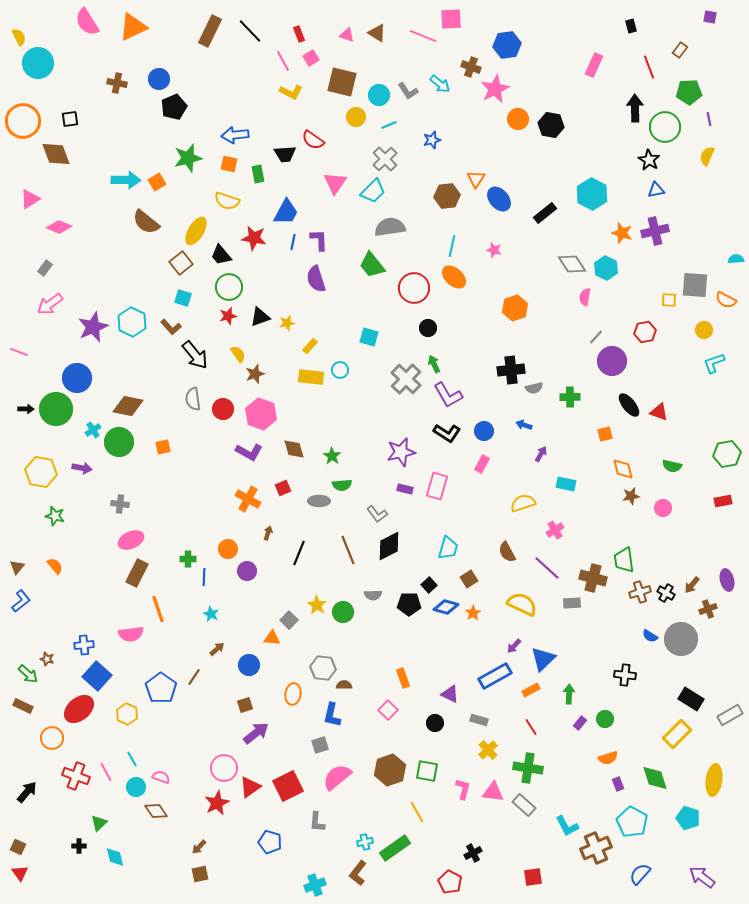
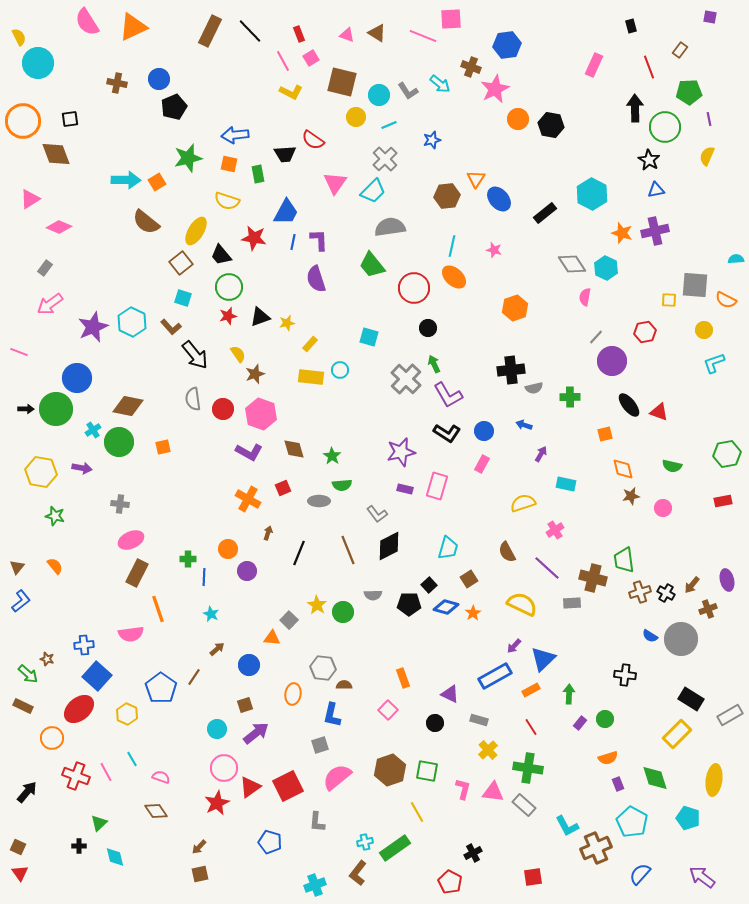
yellow rectangle at (310, 346): moved 2 px up
cyan circle at (136, 787): moved 81 px right, 58 px up
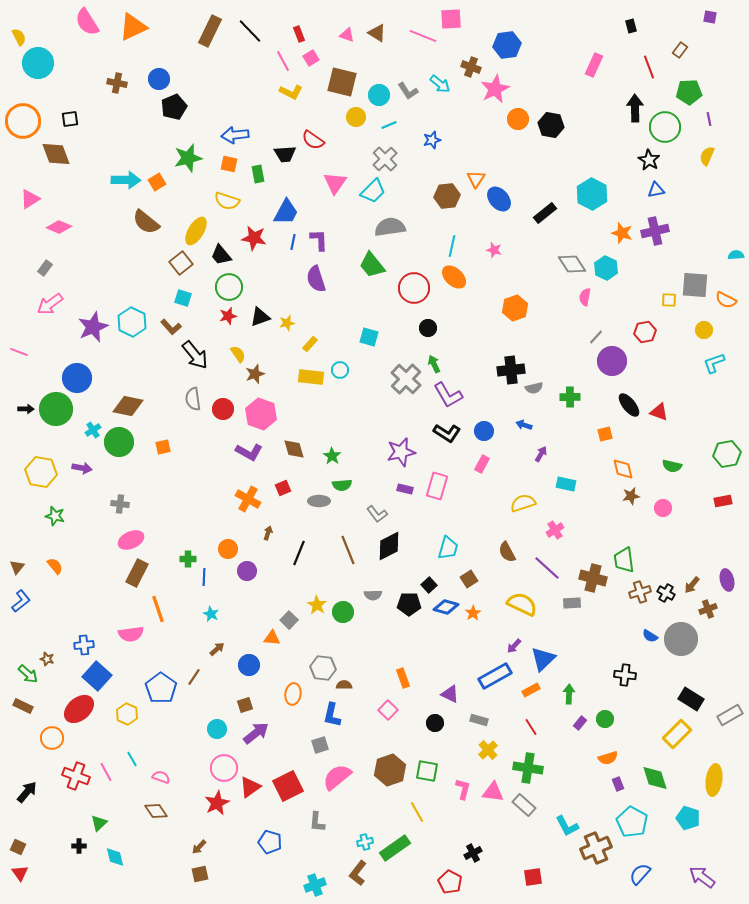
cyan semicircle at (736, 259): moved 4 px up
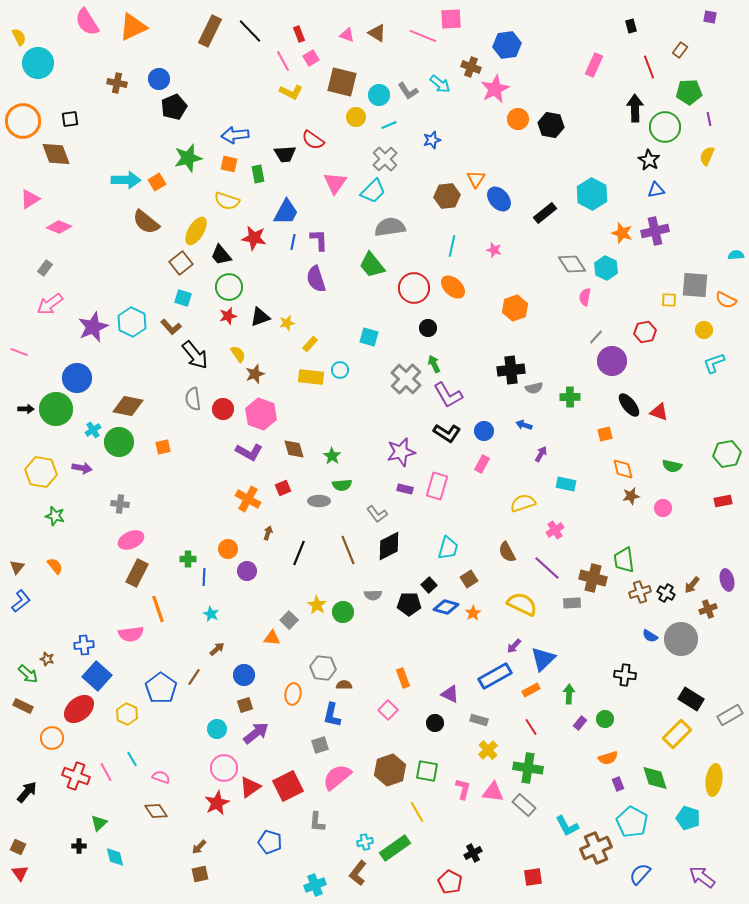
orange ellipse at (454, 277): moved 1 px left, 10 px down
blue circle at (249, 665): moved 5 px left, 10 px down
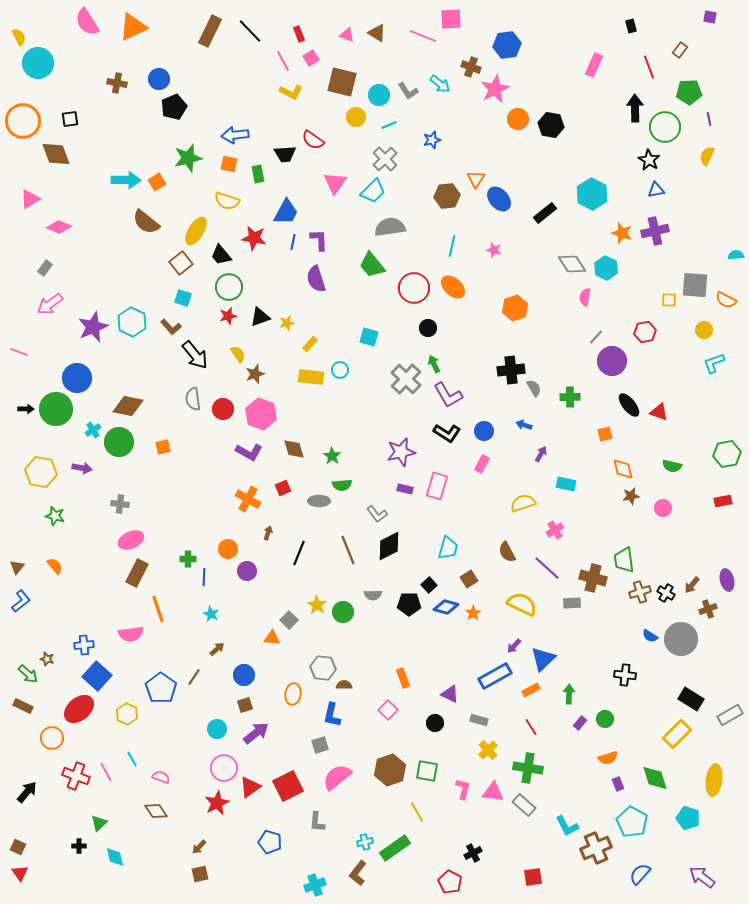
gray semicircle at (534, 388): rotated 108 degrees counterclockwise
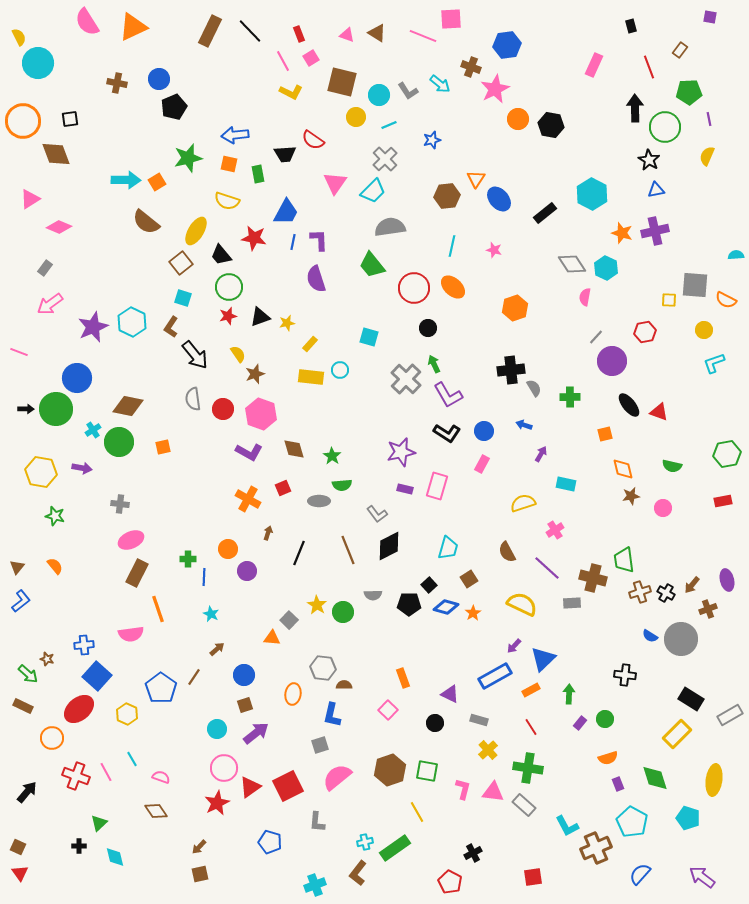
brown L-shape at (171, 327): rotated 75 degrees clockwise
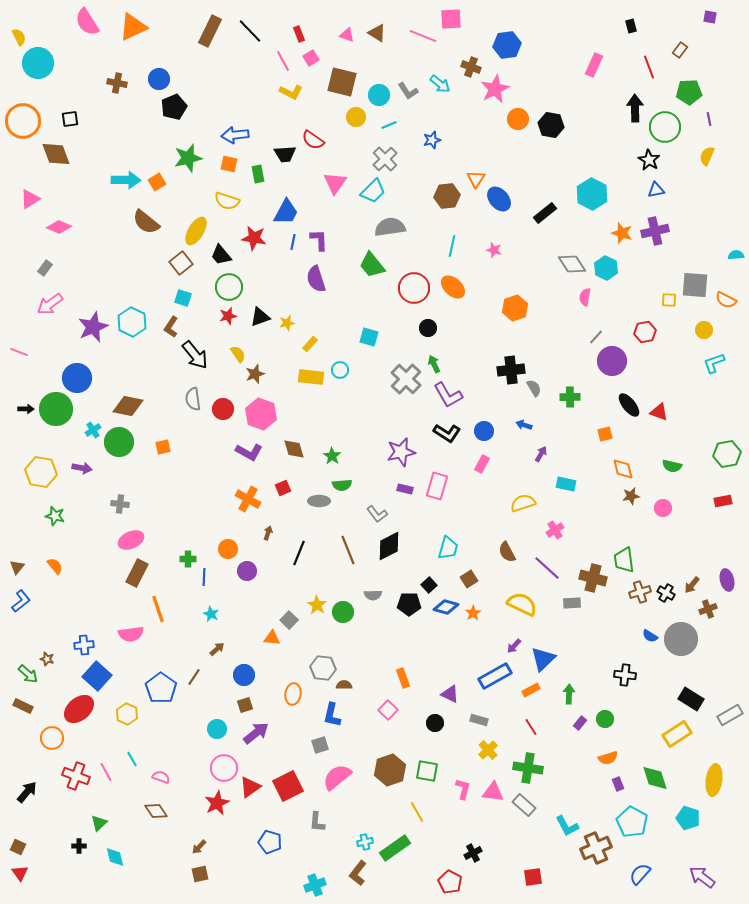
yellow rectangle at (677, 734): rotated 12 degrees clockwise
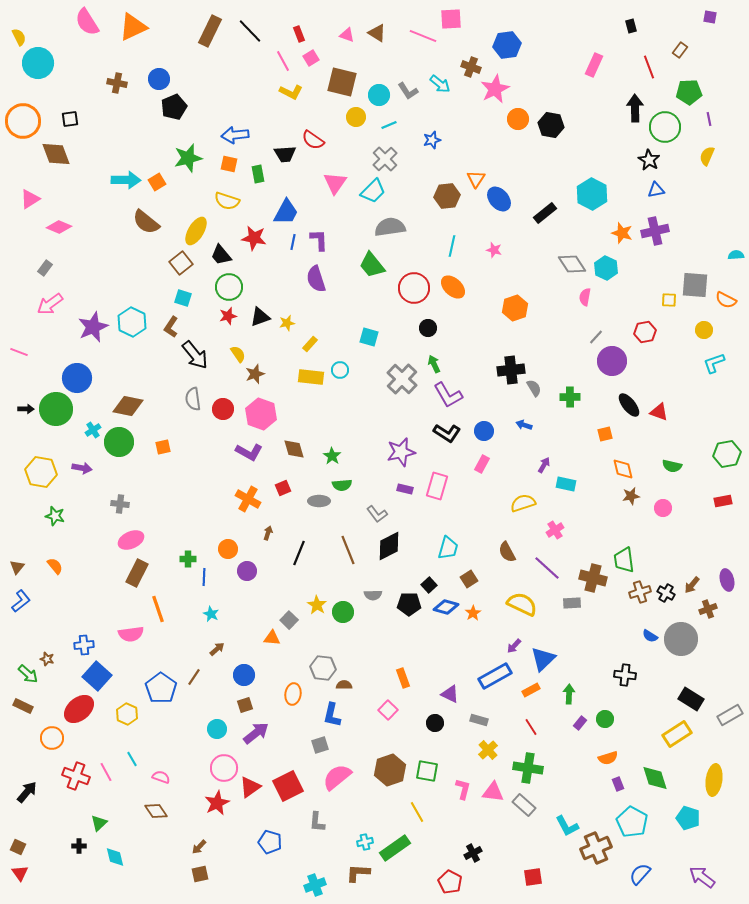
gray cross at (406, 379): moved 4 px left
purple arrow at (541, 454): moved 3 px right, 11 px down
brown L-shape at (358, 873): rotated 55 degrees clockwise
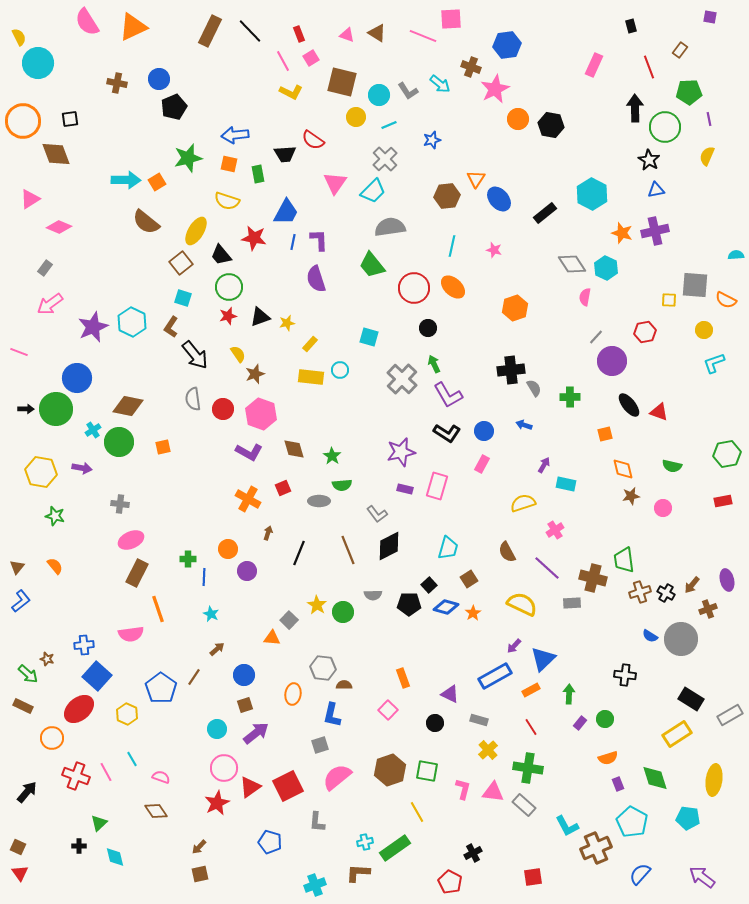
cyan pentagon at (688, 818): rotated 10 degrees counterclockwise
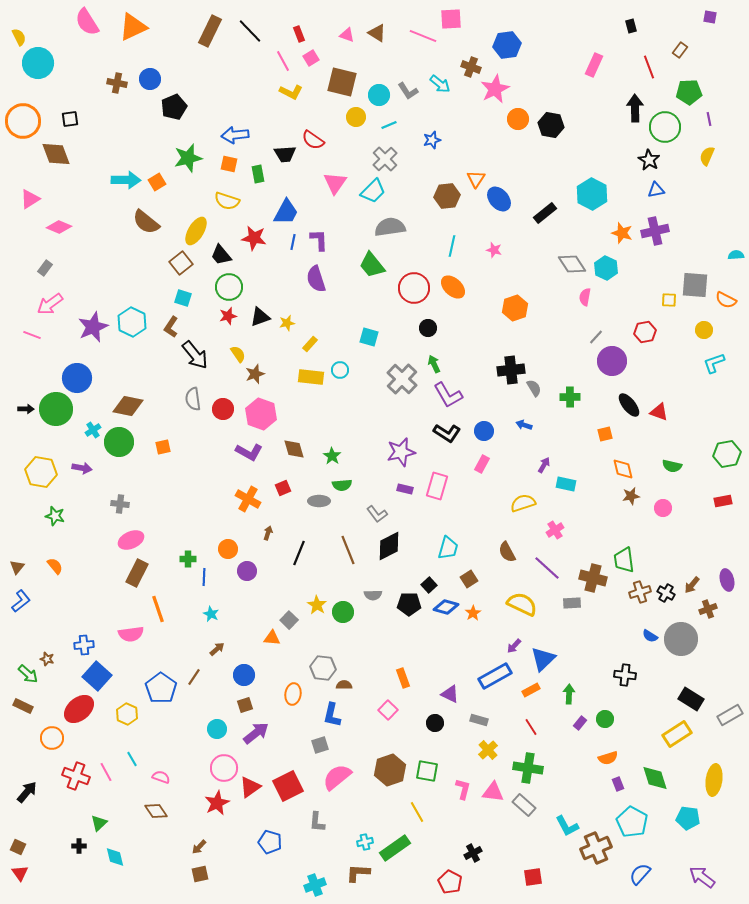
blue circle at (159, 79): moved 9 px left
pink line at (19, 352): moved 13 px right, 17 px up
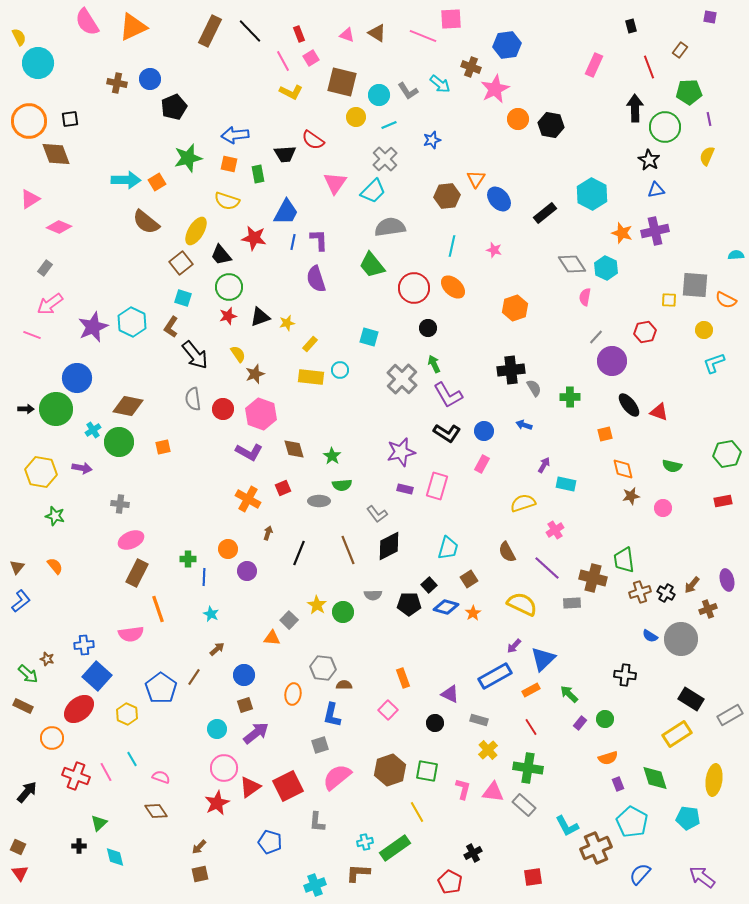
orange circle at (23, 121): moved 6 px right
green arrow at (569, 694): rotated 48 degrees counterclockwise
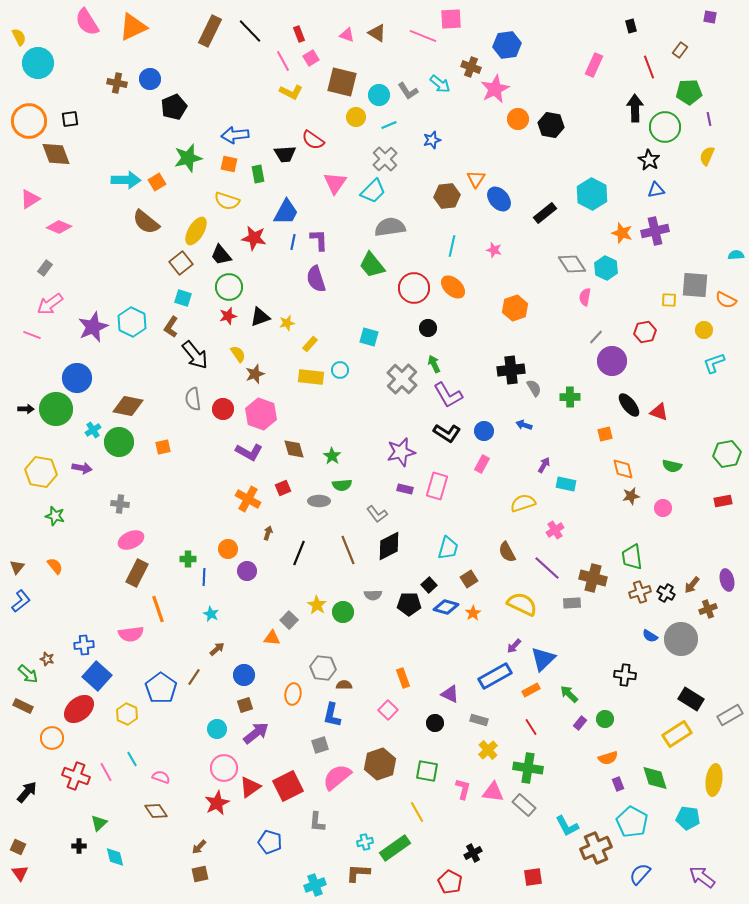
green trapezoid at (624, 560): moved 8 px right, 3 px up
brown hexagon at (390, 770): moved 10 px left, 6 px up
